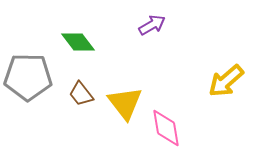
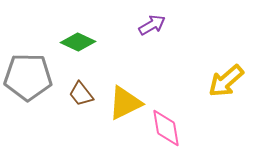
green diamond: rotated 28 degrees counterclockwise
yellow triangle: rotated 42 degrees clockwise
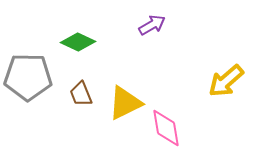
brown trapezoid: rotated 16 degrees clockwise
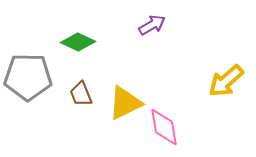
pink diamond: moved 2 px left, 1 px up
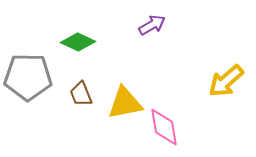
yellow triangle: rotated 15 degrees clockwise
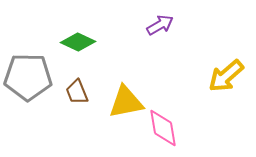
purple arrow: moved 8 px right
yellow arrow: moved 5 px up
brown trapezoid: moved 4 px left, 2 px up
yellow triangle: moved 1 px right, 1 px up
pink diamond: moved 1 px left, 1 px down
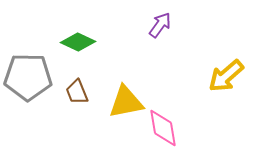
purple arrow: rotated 24 degrees counterclockwise
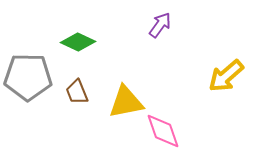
pink diamond: moved 3 px down; rotated 9 degrees counterclockwise
